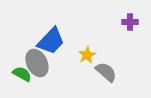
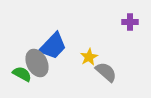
blue trapezoid: moved 2 px right, 5 px down
yellow star: moved 2 px right, 2 px down
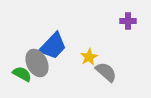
purple cross: moved 2 px left, 1 px up
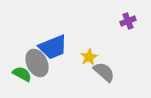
purple cross: rotated 21 degrees counterclockwise
blue trapezoid: moved 1 px down; rotated 24 degrees clockwise
gray semicircle: moved 2 px left
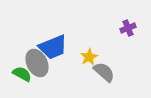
purple cross: moved 7 px down
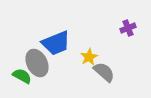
blue trapezoid: moved 3 px right, 4 px up
green semicircle: moved 2 px down
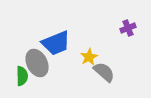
green semicircle: rotated 60 degrees clockwise
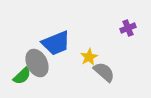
green semicircle: rotated 48 degrees clockwise
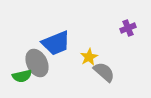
green semicircle: rotated 30 degrees clockwise
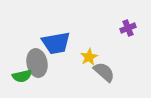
blue trapezoid: rotated 12 degrees clockwise
gray ellipse: rotated 16 degrees clockwise
